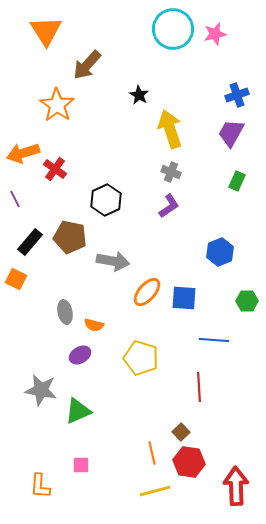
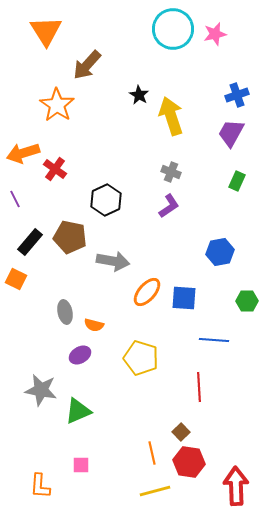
yellow arrow: moved 1 px right, 13 px up
blue hexagon: rotated 12 degrees clockwise
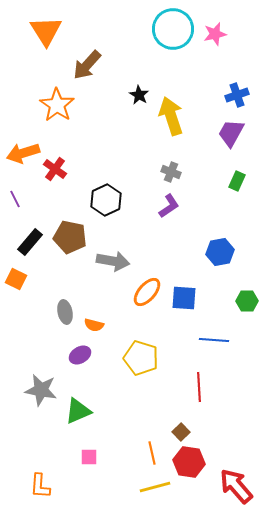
pink square: moved 8 px right, 8 px up
red arrow: rotated 39 degrees counterclockwise
yellow line: moved 4 px up
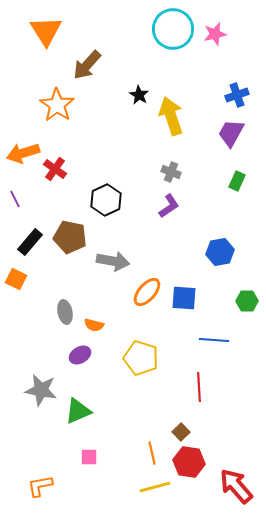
orange L-shape: rotated 76 degrees clockwise
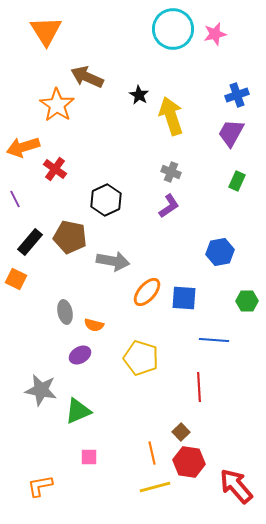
brown arrow: moved 12 px down; rotated 72 degrees clockwise
orange arrow: moved 6 px up
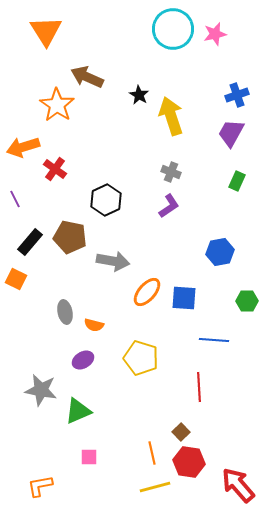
purple ellipse: moved 3 px right, 5 px down
red arrow: moved 2 px right, 1 px up
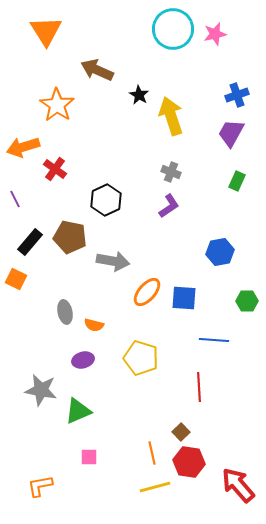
brown arrow: moved 10 px right, 7 px up
purple ellipse: rotated 15 degrees clockwise
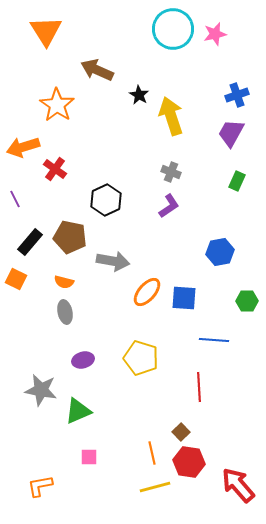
orange semicircle: moved 30 px left, 43 px up
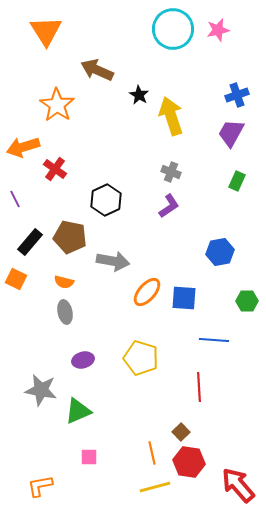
pink star: moved 3 px right, 4 px up
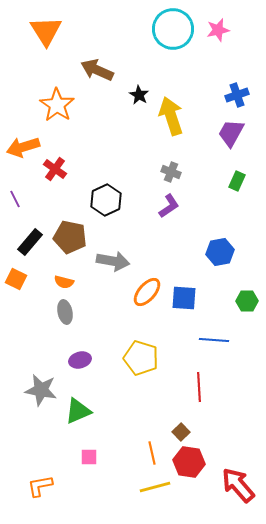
purple ellipse: moved 3 px left
